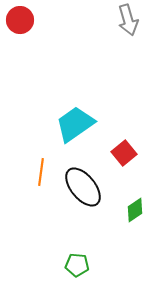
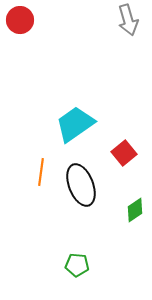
black ellipse: moved 2 px left, 2 px up; rotated 18 degrees clockwise
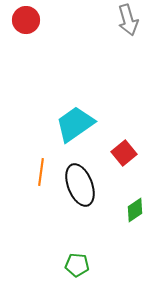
red circle: moved 6 px right
black ellipse: moved 1 px left
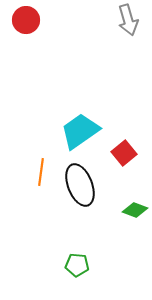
cyan trapezoid: moved 5 px right, 7 px down
green diamond: rotated 55 degrees clockwise
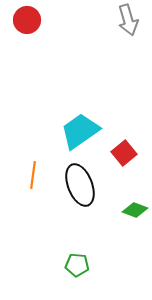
red circle: moved 1 px right
orange line: moved 8 px left, 3 px down
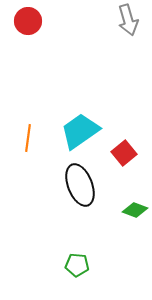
red circle: moved 1 px right, 1 px down
orange line: moved 5 px left, 37 px up
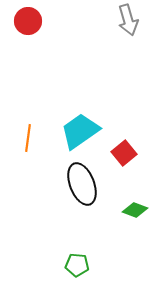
black ellipse: moved 2 px right, 1 px up
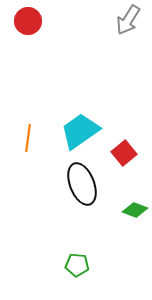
gray arrow: rotated 48 degrees clockwise
